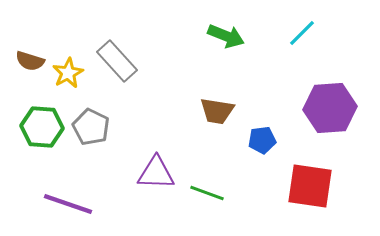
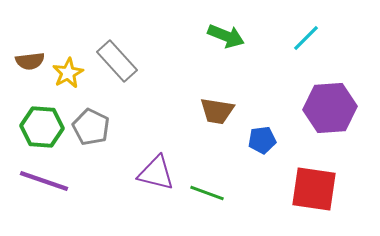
cyan line: moved 4 px right, 5 px down
brown semicircle: rotated 24 degrees counterclockwise
purple triangle: rotated 12 degrees clockwise
red square: moved 4 px right, 3 px down
purple line: moved 24 px left, 23 px up
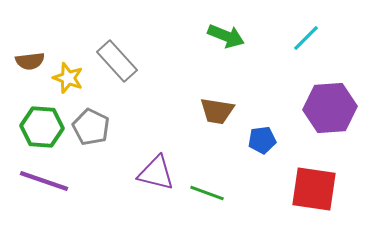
yellow star: moved 5 px down; rotated 24 degrees counterclockwise
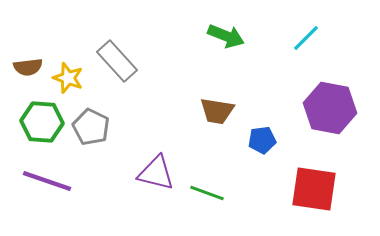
brown semicircle: moved 2 px left, 6 px down
purple hexagon: rotated 15 degrees clockwise
green hexagon: moved 5 px up
purple line: moved 3 px right
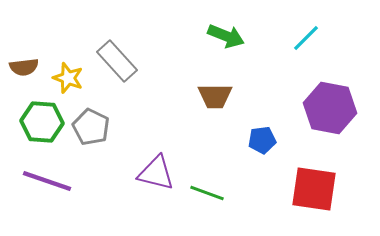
brown semicircle: moved 4 px left
brown trapezoid: moved 2 px left, 15 px up; rotated 9 degrees counterclockwise
